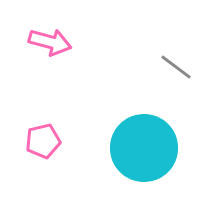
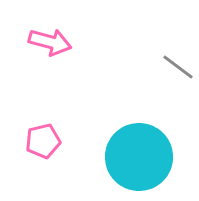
gray line: moved 2 px right
cyan circle: moved 5 px left, 9 px down
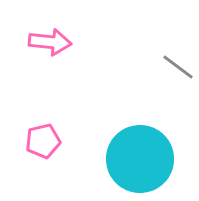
pink arrow: rotated 9 degrees counterclockwise
cyan circle: moved 1 px right, 2 px down
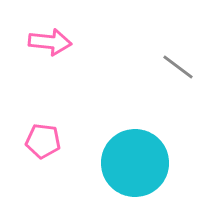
pink pentagon: rotated 20 degrees clockwise
cyan circle: moved 5 px left, 4 px down
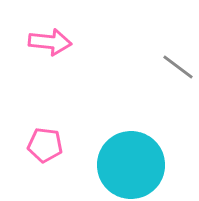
pink pentagon: moved 2 px right, 4 px down
cyan circle: moved 4 px left, 2 px down
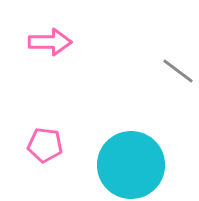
pink arrow: rotated 6 degrees counterclockwise
gray line: moved 4 px down
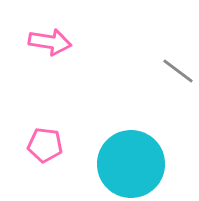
pink arrow: rotated 9 degrees clockwise
cyan circle: moved 1 px up
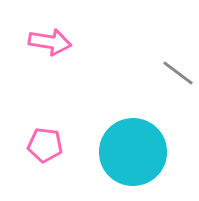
gray line: moved 2 px down
cyan circle: moved 2 px right, 12 px up
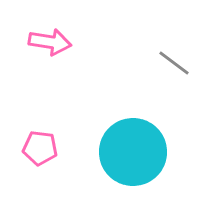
gray line: moved 4 px left, 10 px up
pink pentagon: moved 5 px left, 3 px down
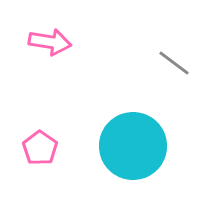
pink pentagon: rotated 28 degrees clockwise
cyan circle: moved 6 px up
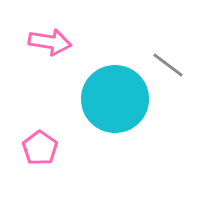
gray line: moved 6 px left, 2 px down
cyan circle: moved 18 px left, 47 px up
